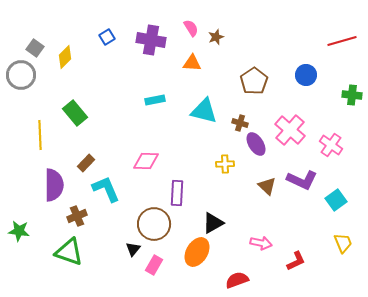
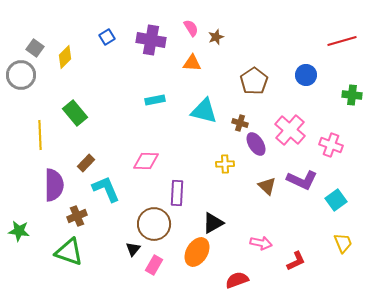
pink cross at (331, 145): rotated 15 degrees counterclockwise
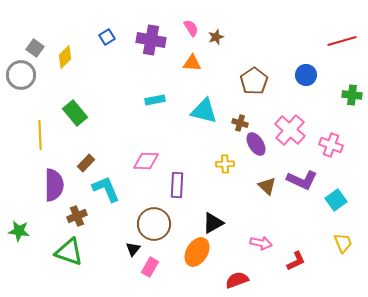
purple rectangle at (177, 193): moved 8 px up
pink rectangle at (154, 265): moved 4 px left, 2 px down
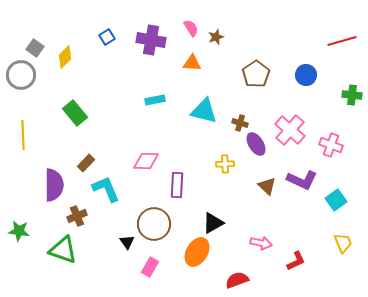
brown pentagon at (254, 81): moved 2 px right, 7 px up
yellow line at (40, 135): moved 17 px left
black triangle at (133, 249): moved 6 px left, 7 px up; rotated 14 degrees counterclockwise
green triangle at (69, 252): moved 6 px left, 2 px up
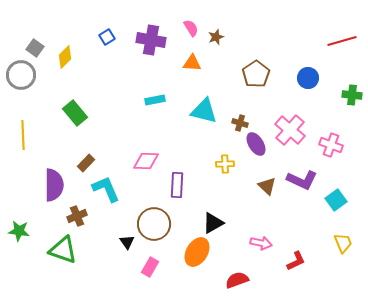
blue circle at (306, 75): moved 2 px right, 3 px down
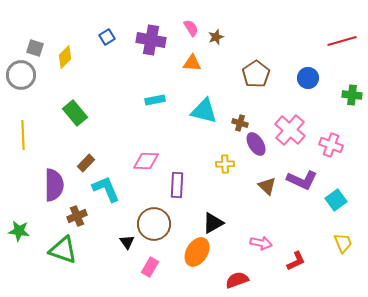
gray square at (35, 48): rotated 18 degrees counterclockwise
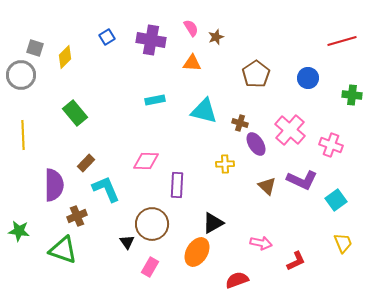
brown circle at (154, 224): moved 2 px left
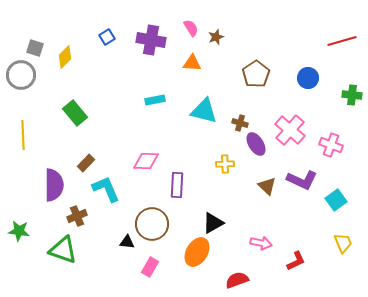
black triangle at (127, 242): rotated 49 degrees counterclockwise
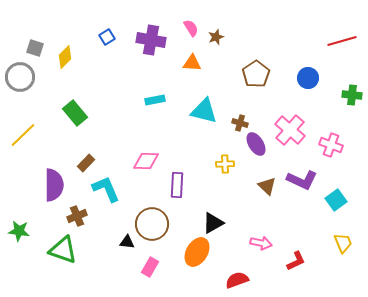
gray circle at (21, 75): moved 1 px left, 2 px down
yellow line at (23, 135): rotated 48 degrees clockwise
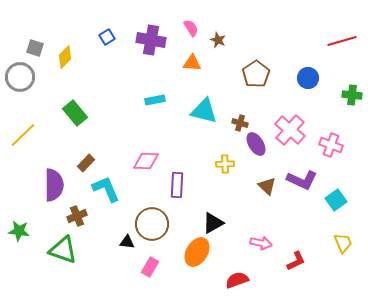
brown star at (216, 37): moved 2 px right, 3 px down; rotated 28 degrees counterclockwise
